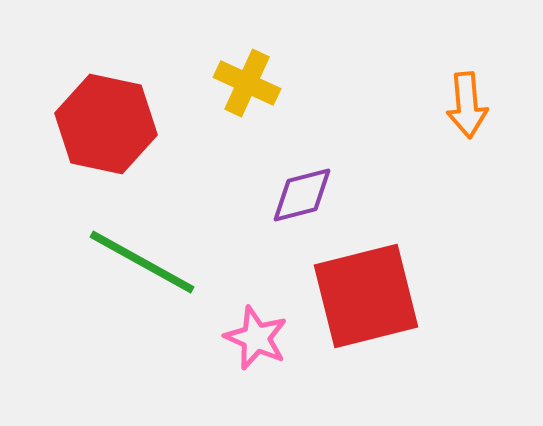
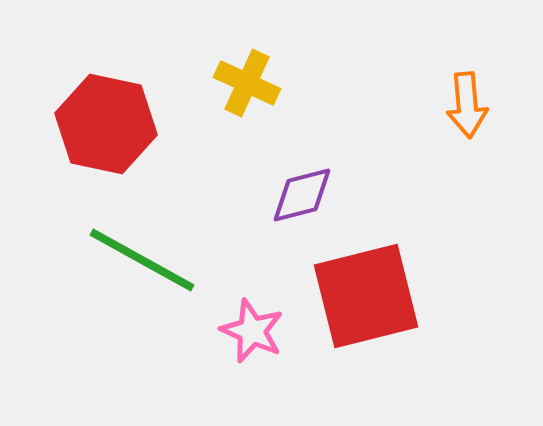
green line: moved 2 px up
pink star: moved 4 px left, 7 px up
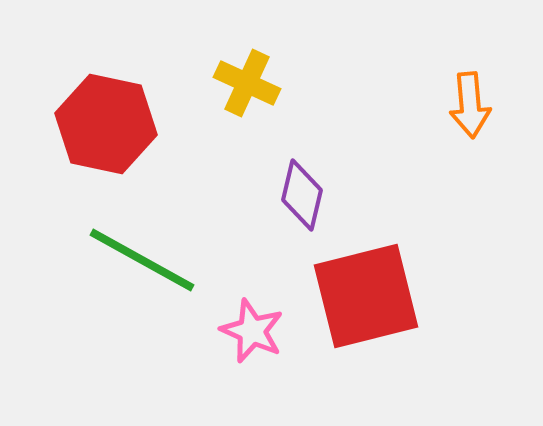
orange arrow: moved 3 px right
purple diamond: rotated 62 degrees counterclockwise
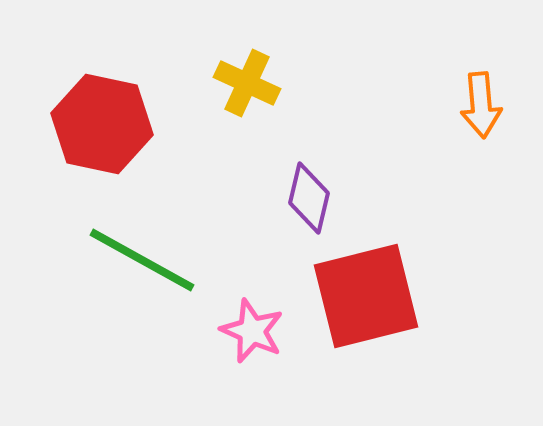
orange arrow: moved 11 px right
red hexagon: moved 4 px left
purple diamond: moved 7 px right, 3 px down
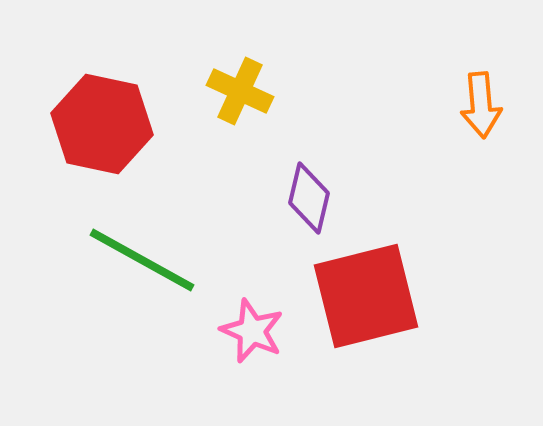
yellow cross: moved 7 px left, 8 px down
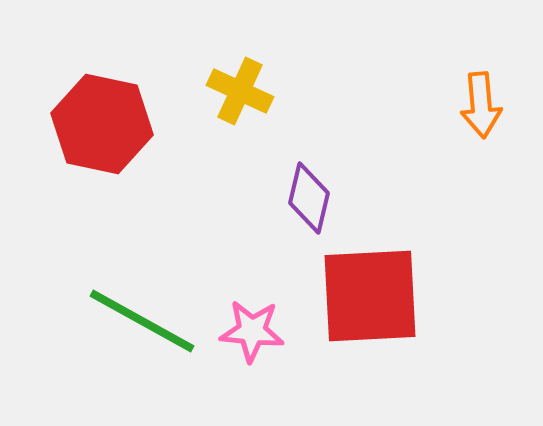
green line: moved 61 px down
red square: moved 4 px right; rotated 11 degrees clockwise
pink star: rotated 18 degrees counterclockwise
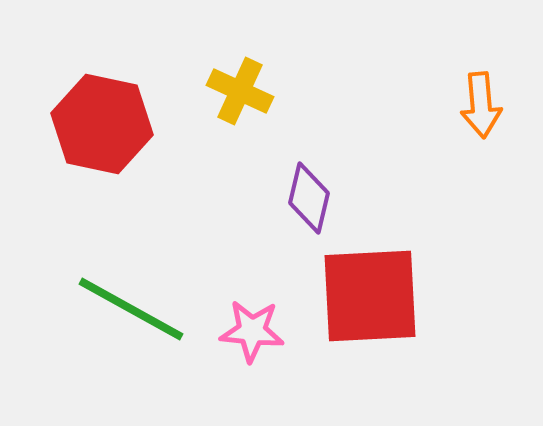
green line: moved 11 px left, 12 px up
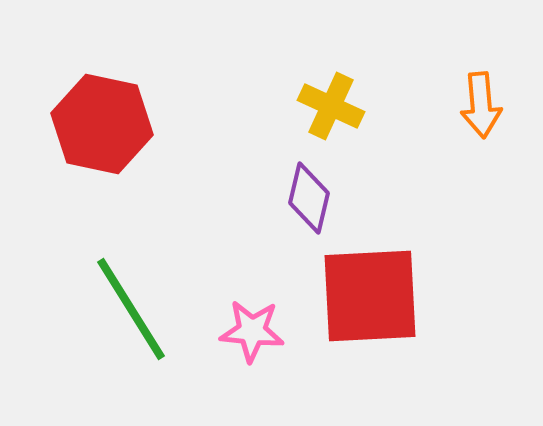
yellow cross: moved 91 px right, 15 px down
green line: rotated 29 degrees clockwise
